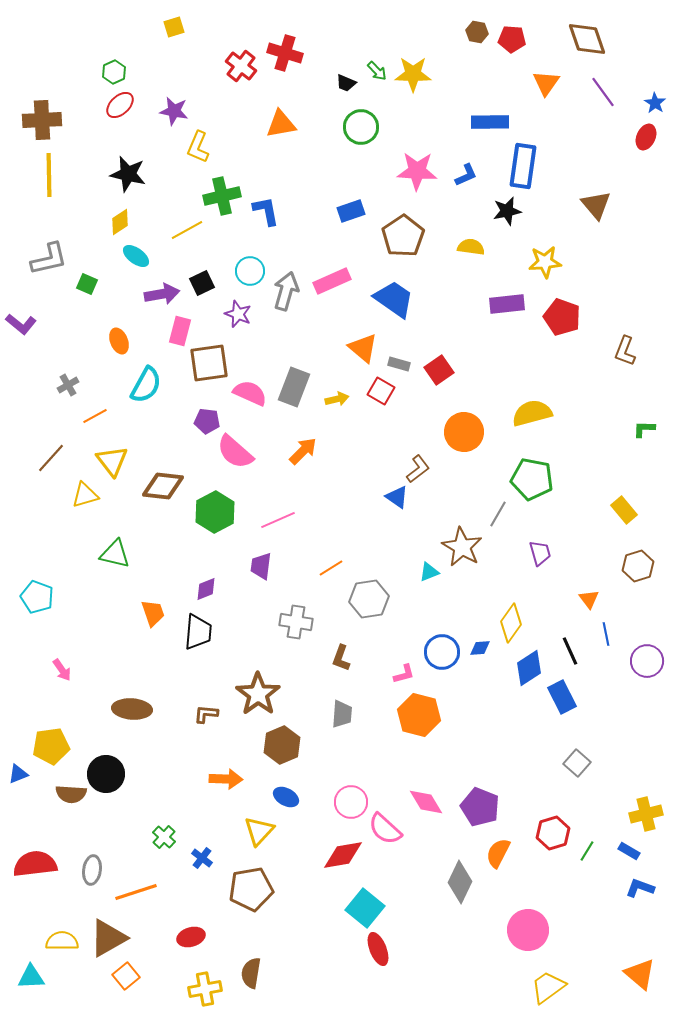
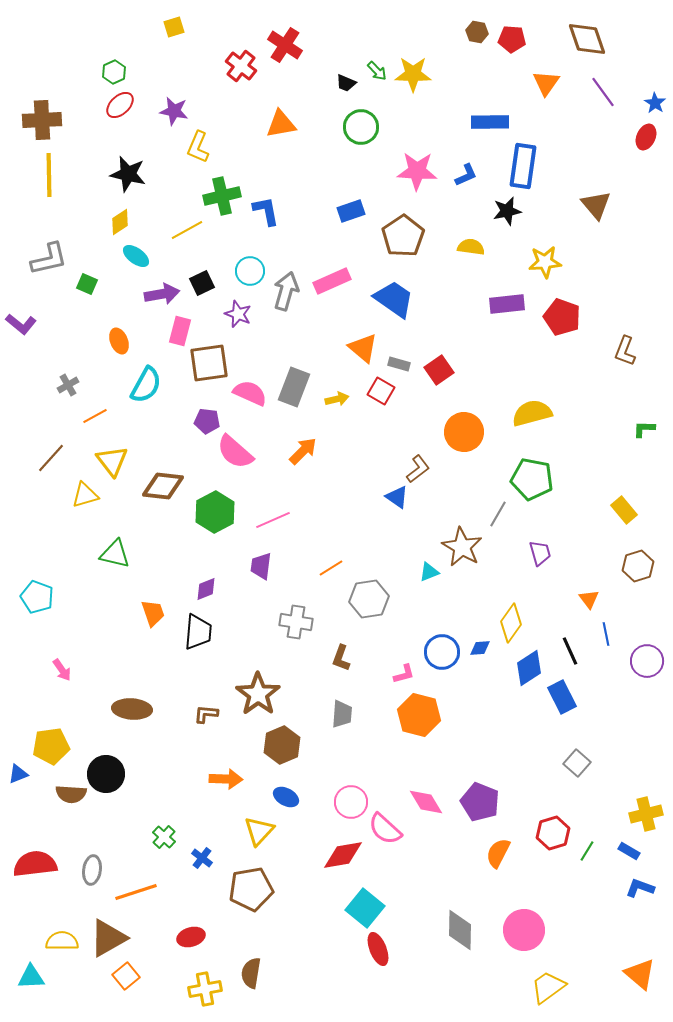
red cross at (285, 53): moved 8 px up; rotated 16 degrees clockwise
pink line at (278, 520): moved 5 px left
purple pentagon at (480, 807): moved 5 px up
gray diamond at (460, 882): moved 48 px down; rotated 24 degrees counterclockwise
pink circle at (528, 930): moved 4 px left
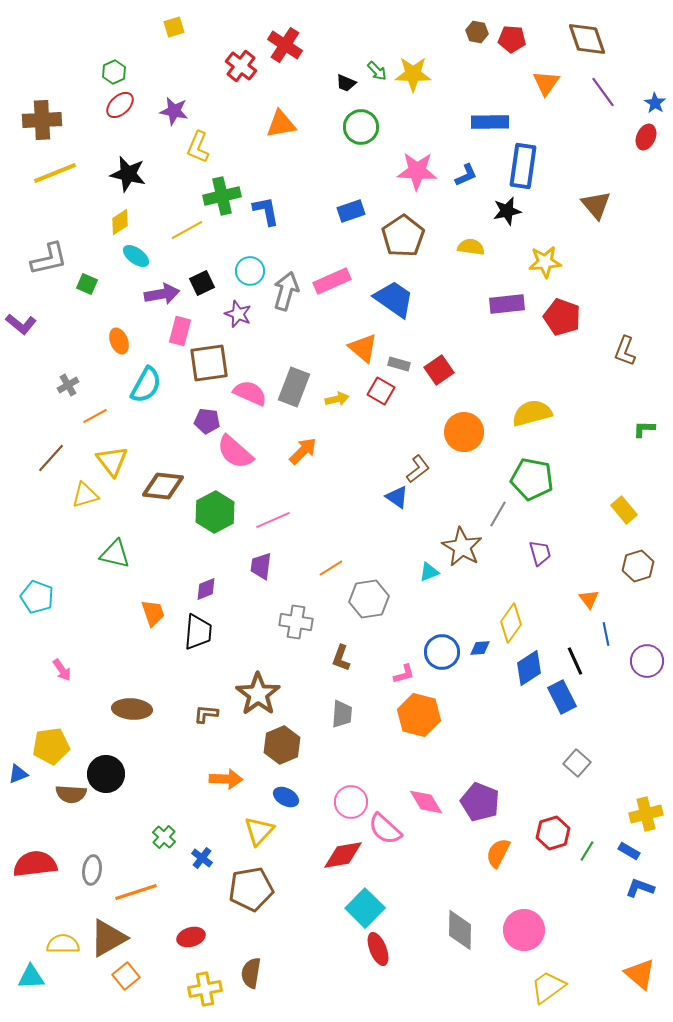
yellow line at (49, 175): moved 6 px right, 2 px up; rotated 69 degrees clockwise
black line at (570, 651): moved 5 px right, 10 px down
cyan square at (365, 908): rotated 6 degrees clockwise
yellow semicircle at (62, 941): moved 1 px right, 3 px down
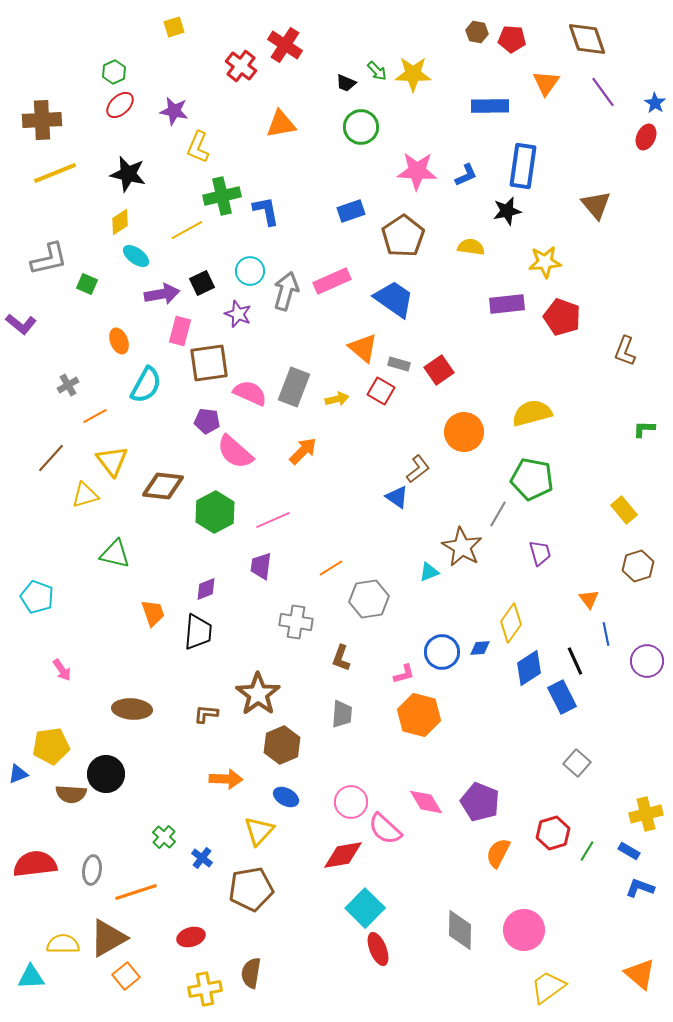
blue rectangle at (490, 122): moved 16 px up
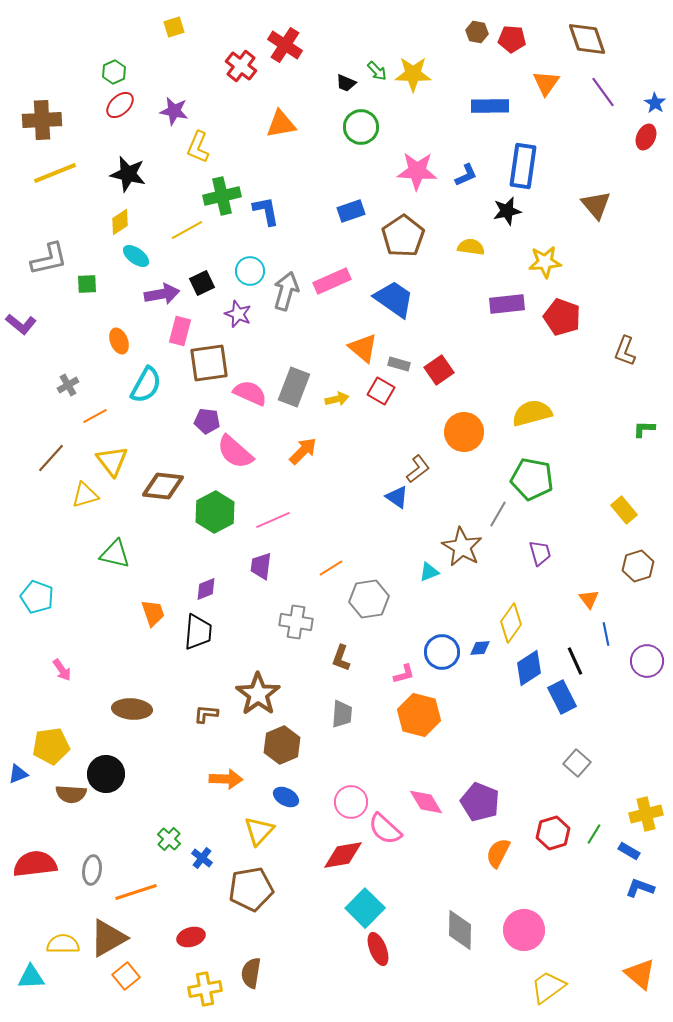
green square at (87, 284): rotated 25 degrees counterclockwise
green cross at (164, 837): moved 5 px right, 2 px down
green line at (587, 851): moved 7 px right, 17 px up
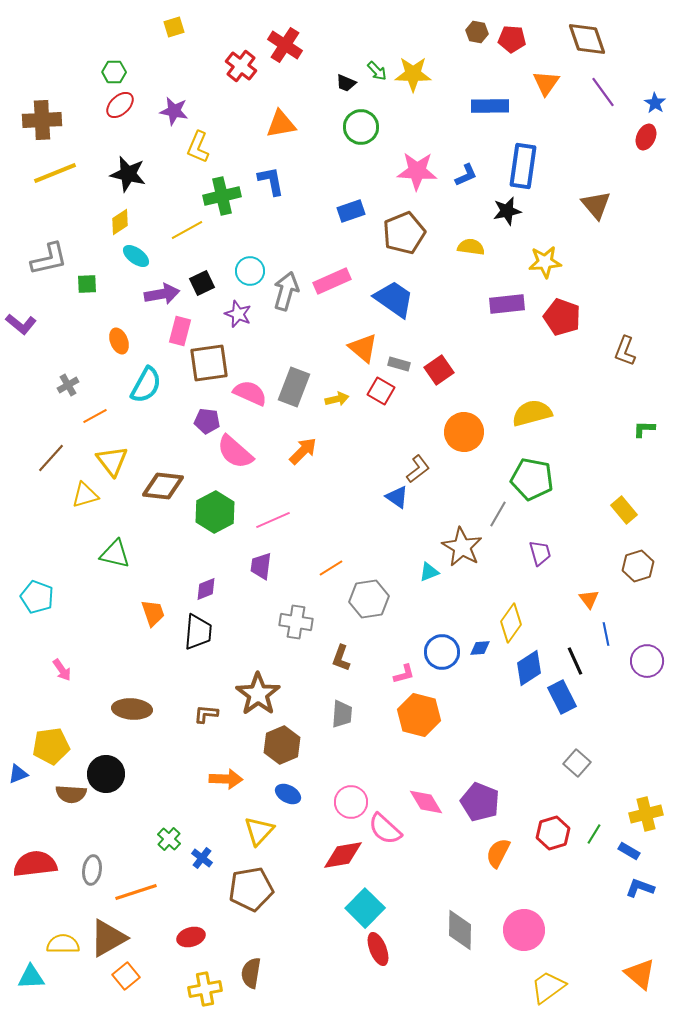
green hexagon at (114, 72): rotated 25 degrees clockwise
blue L-shape at (266, 211): moved 5 px right, 30 px up
brown pentagon at (403, 236): moved 1 px right, 3 px up; rotated 12 degrees clockwise
blue ellipse at (286, 797): moved 2 px right, 3 px up
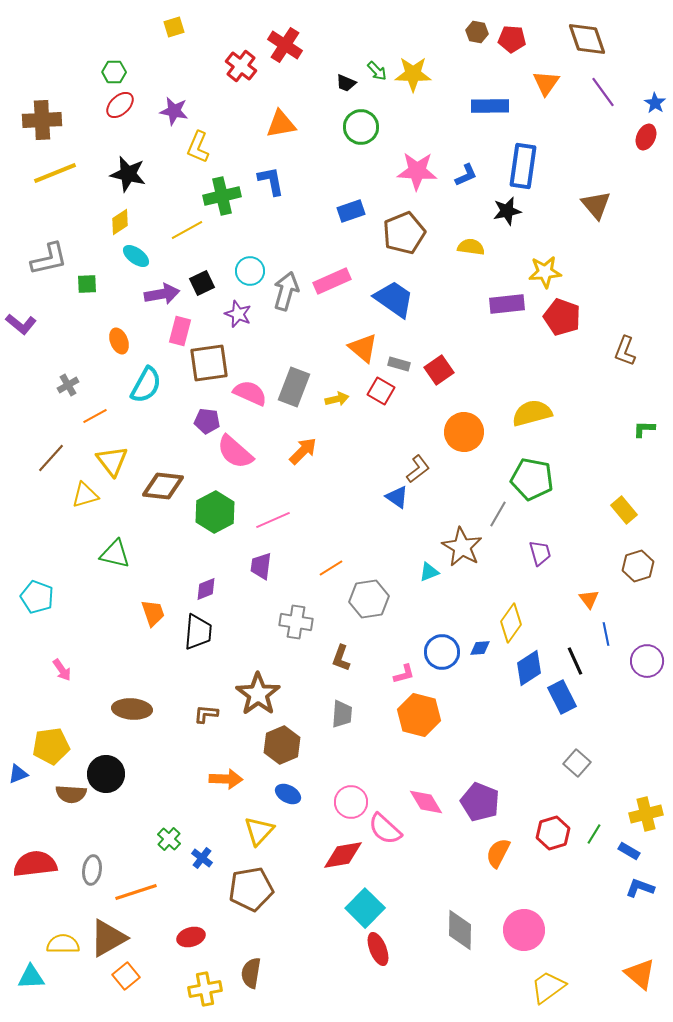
yellow star at (545, 262): moved 10 px down
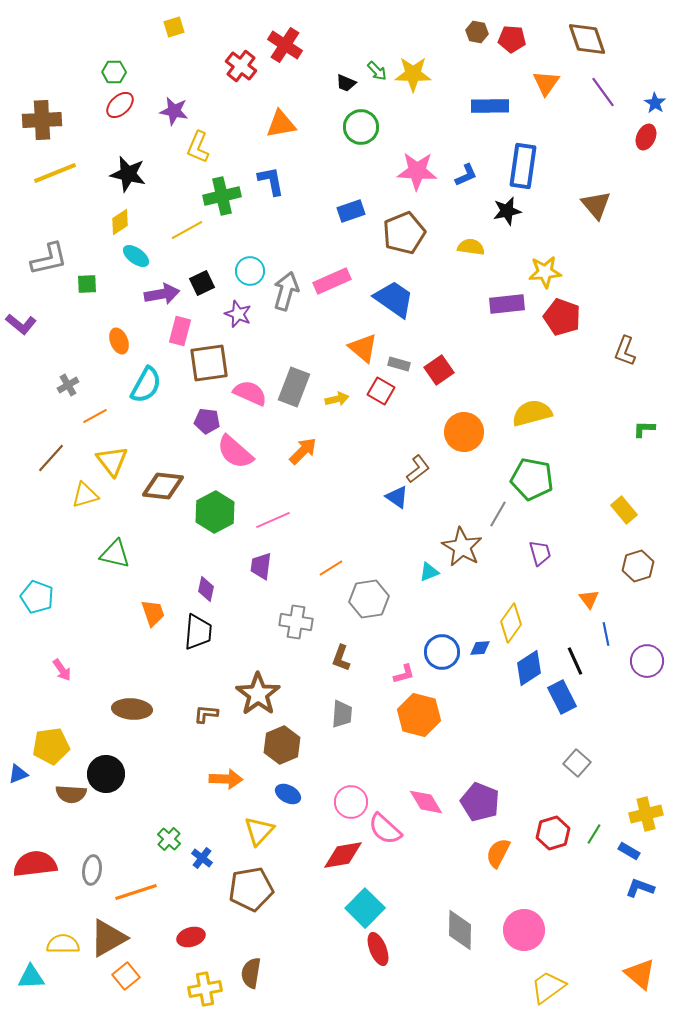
purple diamond at (206, 589): rotated 55 degrees counterclockwise
